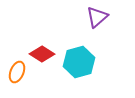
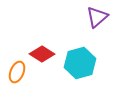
cyan hexagon: moved 1 px right, 1 px down
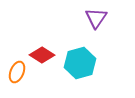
purple triangle: moved 1 px left, 1 px down; rotated 15 degrees counterclockwise
red diamond: moved 1 px down
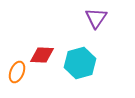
red diamond: rotated 30 degrees counterclockwise
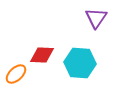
cyan hexagon: rotated 20 degrees clockwise
orange ellipse: moved 1 px left, 2 px down; rotated 25 degrees clockwise
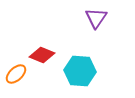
red diamond: rotated 20 degrees clockwise
cyan hexagon: moved 8 px down
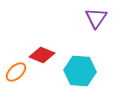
orange ellipse: moved 2 px up
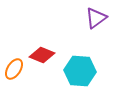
purple triangle: rotated 20 degrees clockwise
orange ellipse: moved 2 px left, 3 px up; rotated 15 degrees counterclockwise
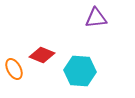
purple triangle: rotated 30 degrees clockwise
orange ellipse: rotated 60 degrees counterclockwise
